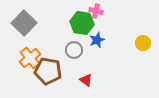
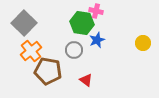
orange cross: moved 1 px right, 7 px up
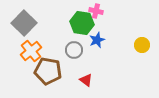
yellow circle: moved 1 px left, 2 px down
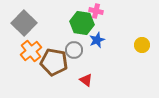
brown pentagon: moved 6 px right, 9 px up
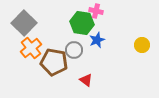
orange cross: moved 3 px up
